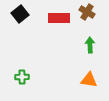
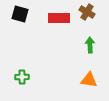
black square: rotated 36 degrees counterclockwise
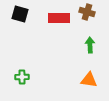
brown cross: rotated 14 degrees counterclockwise
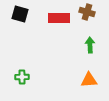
orange triangle: rotated 12 degrees counterclockwise
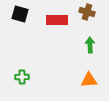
red rectangle: moved 2 px left, 2 px down
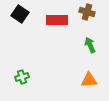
black square: rotated 18 degrees clockwise
green arrow: rotated 21 degrees counterclockwise
green cross: rotated 16 degrees counterclockwise
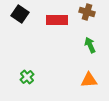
green cross: moved 5 px right; rotated 24 degrees counterclockwise
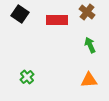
brown cross: rotated 21 degrees clockwise
